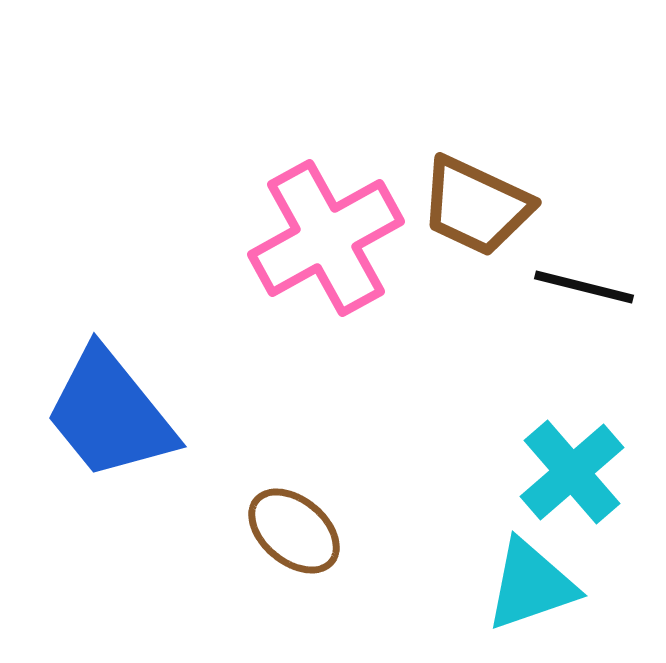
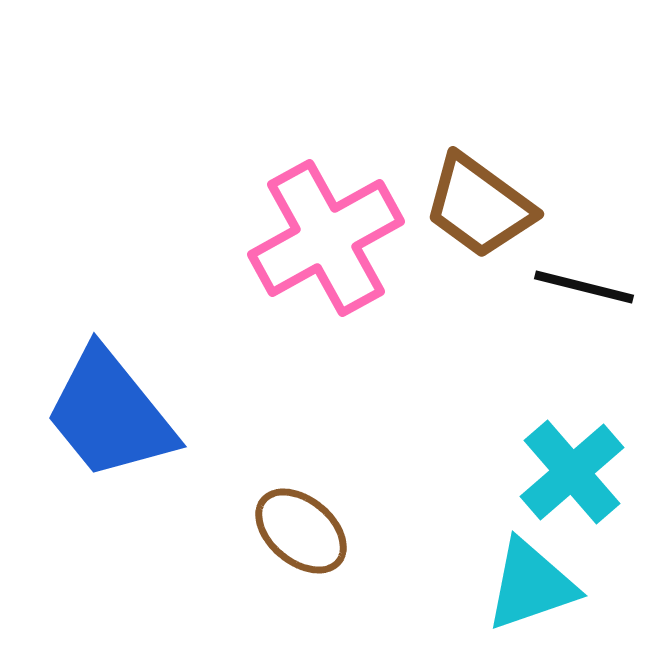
brown trapezoid: moved 3 px right; rotated 11 degrees clockwise
brown ellipse: moved 7 px right
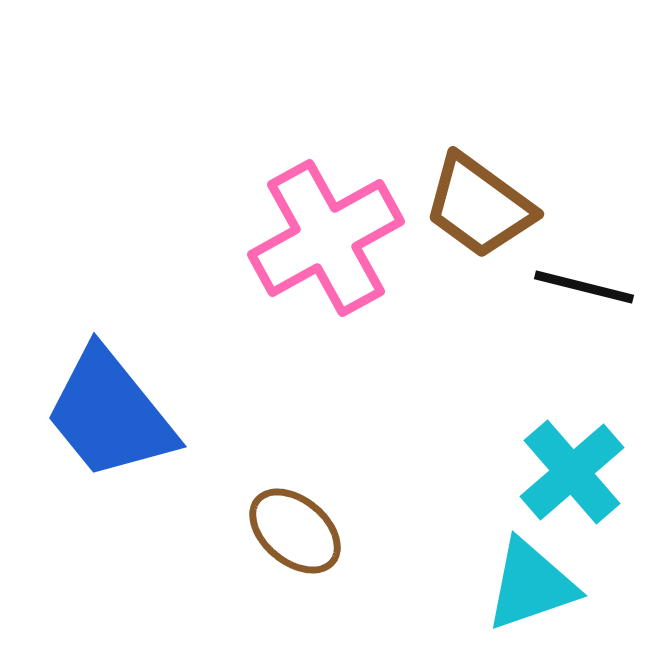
brown ellipse: moved 6 px left
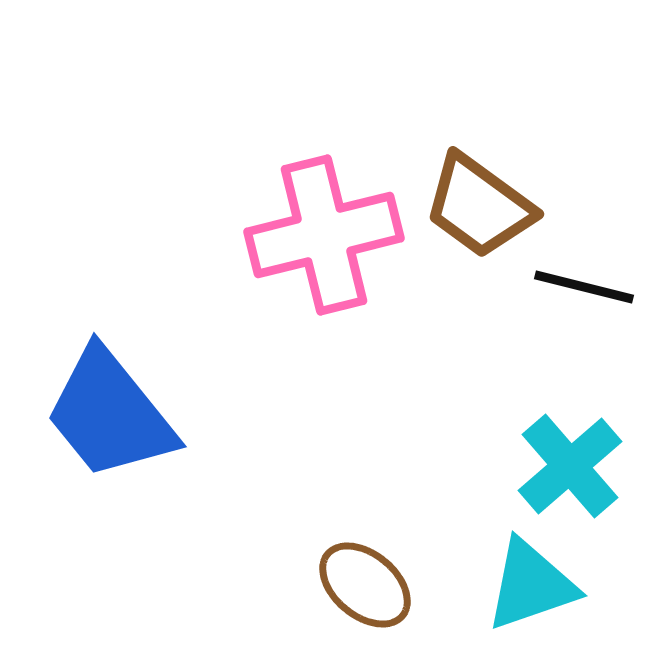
pink cross: moved 2 px left, 3 px up; rotated 15 degrees clockwise
cyan cross: moved 2 px left, 6 px up
brown ellipse: moved 70 px right, 54 px down
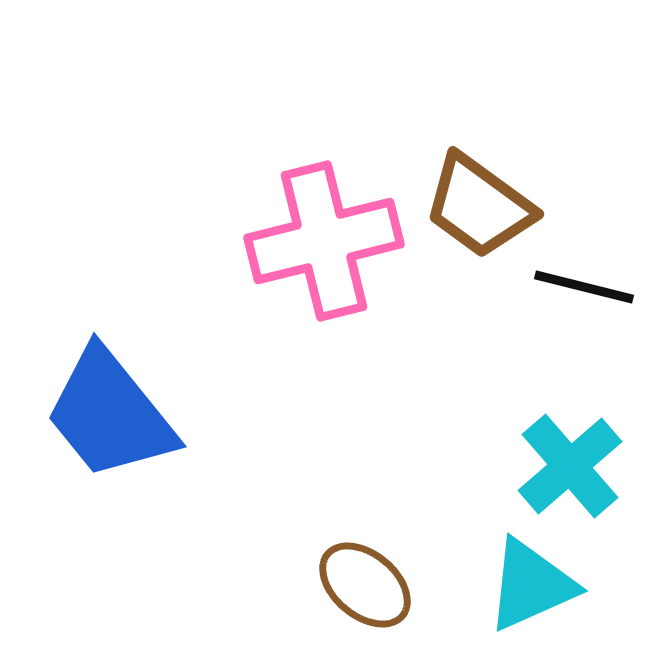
pink cross: moved 6 px down
cyan triangle: rotated 5 degrees counterclockwise
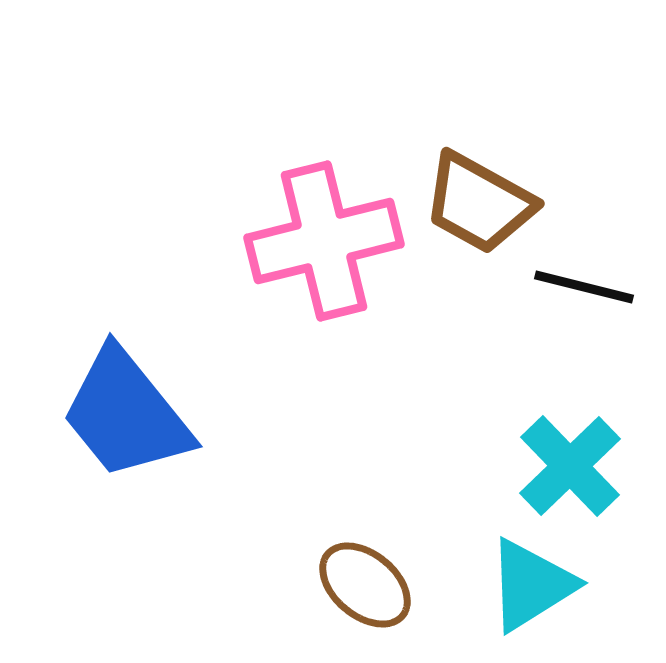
brown trapezoid: moved 3 px up; rotated 7 degrees counterclockwise
blue trapezoid: moved 16 px right
cyan cross: rotated 3 degrees counterclockwise
cyan triangle: rotated 8 degrees counterclockwise
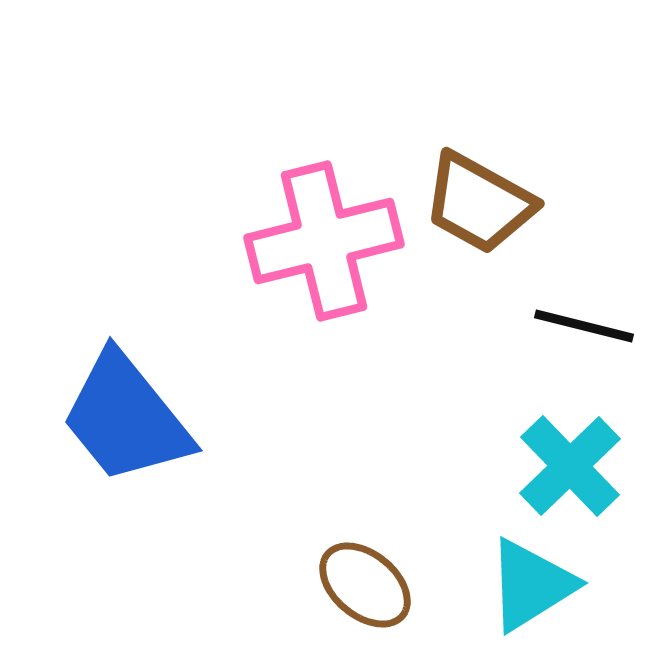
black line: moved 39 px down
blue trapezoid: moved 4 px down
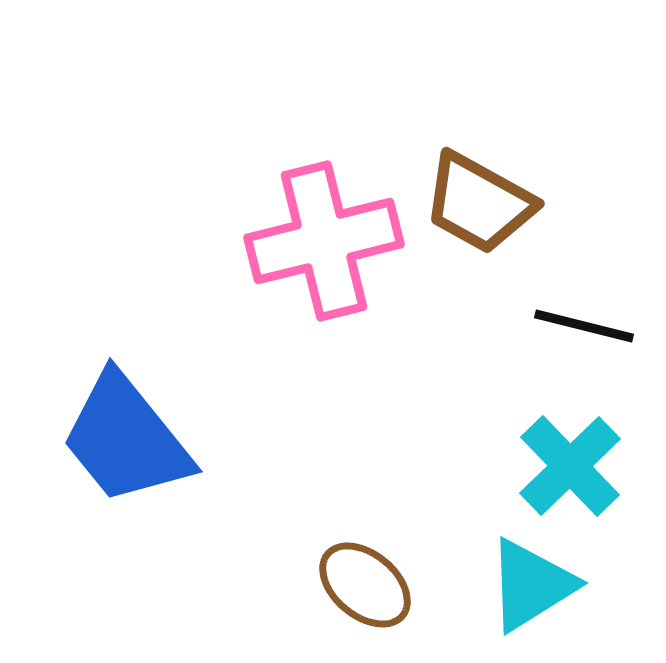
blue trapezoid: moved 21 px down
